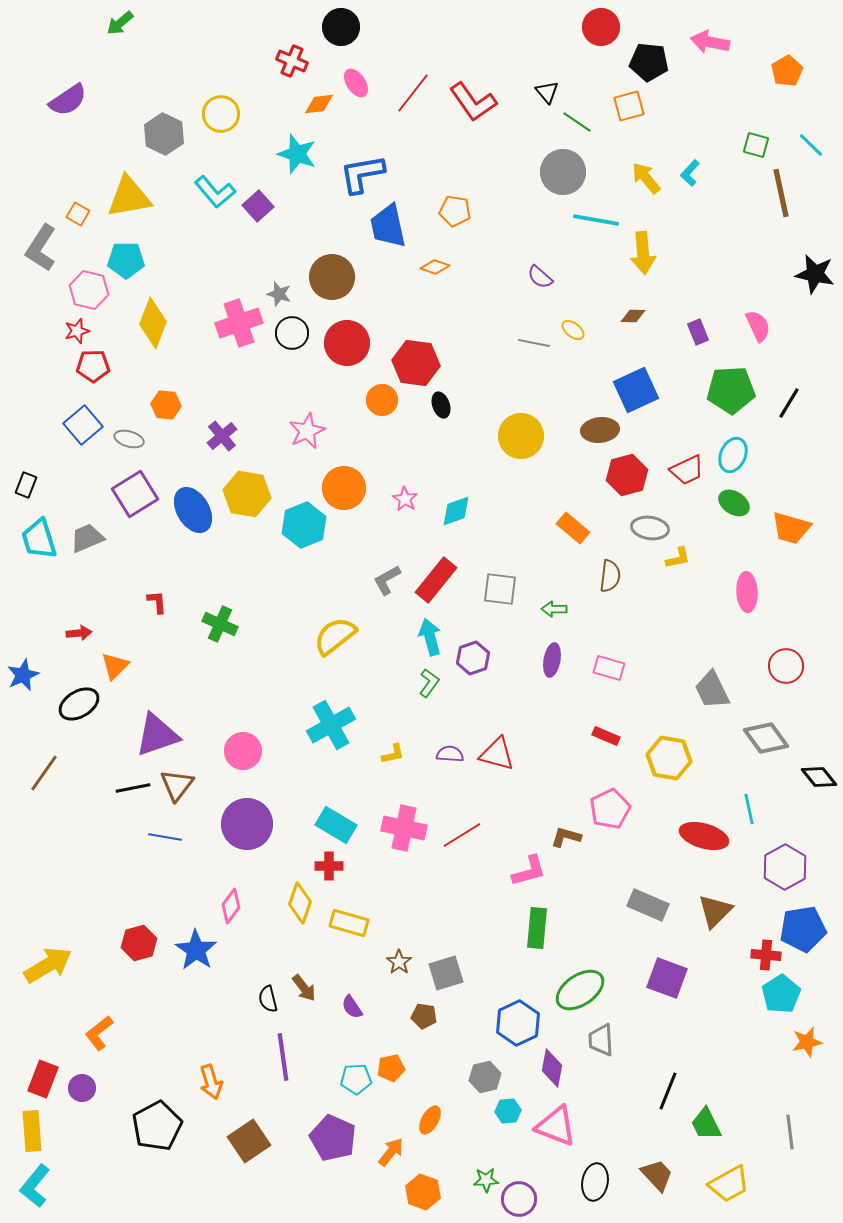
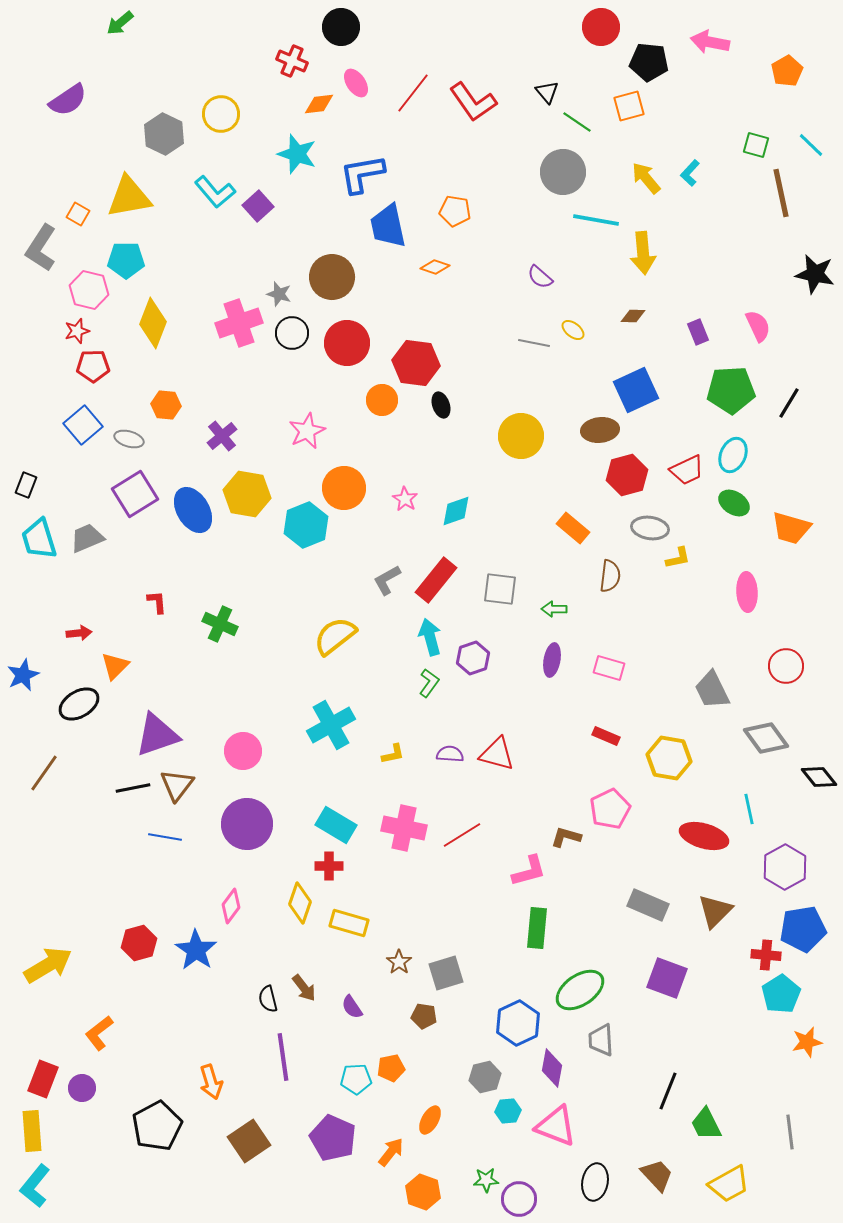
cyan hexagon at (304, 525): moved 2 px right
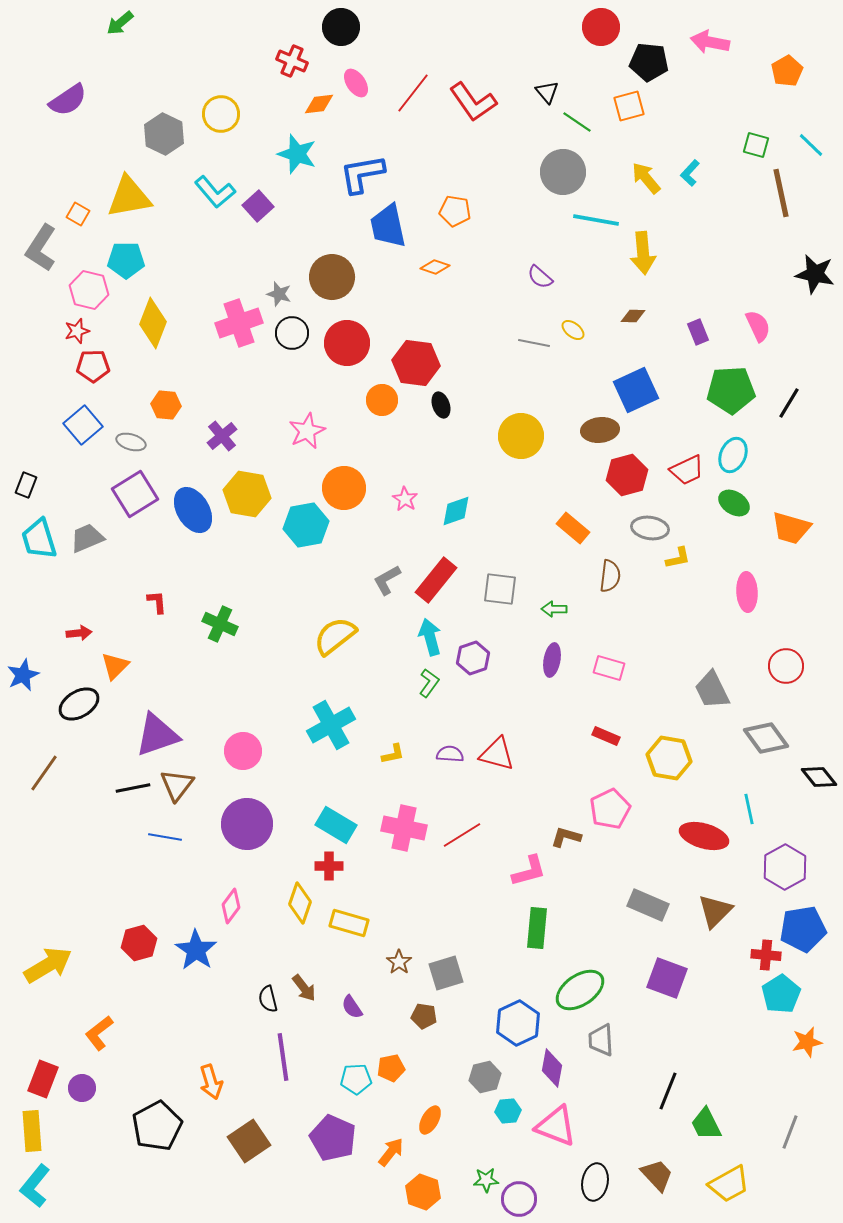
gray ellipse at (129, 439): moved 2 px right, 3 px down
cyan hexagon at (306, 525): rotated 12 degrees clockwise
gray line at (790, 1132): rotated 28 degrees clockwise
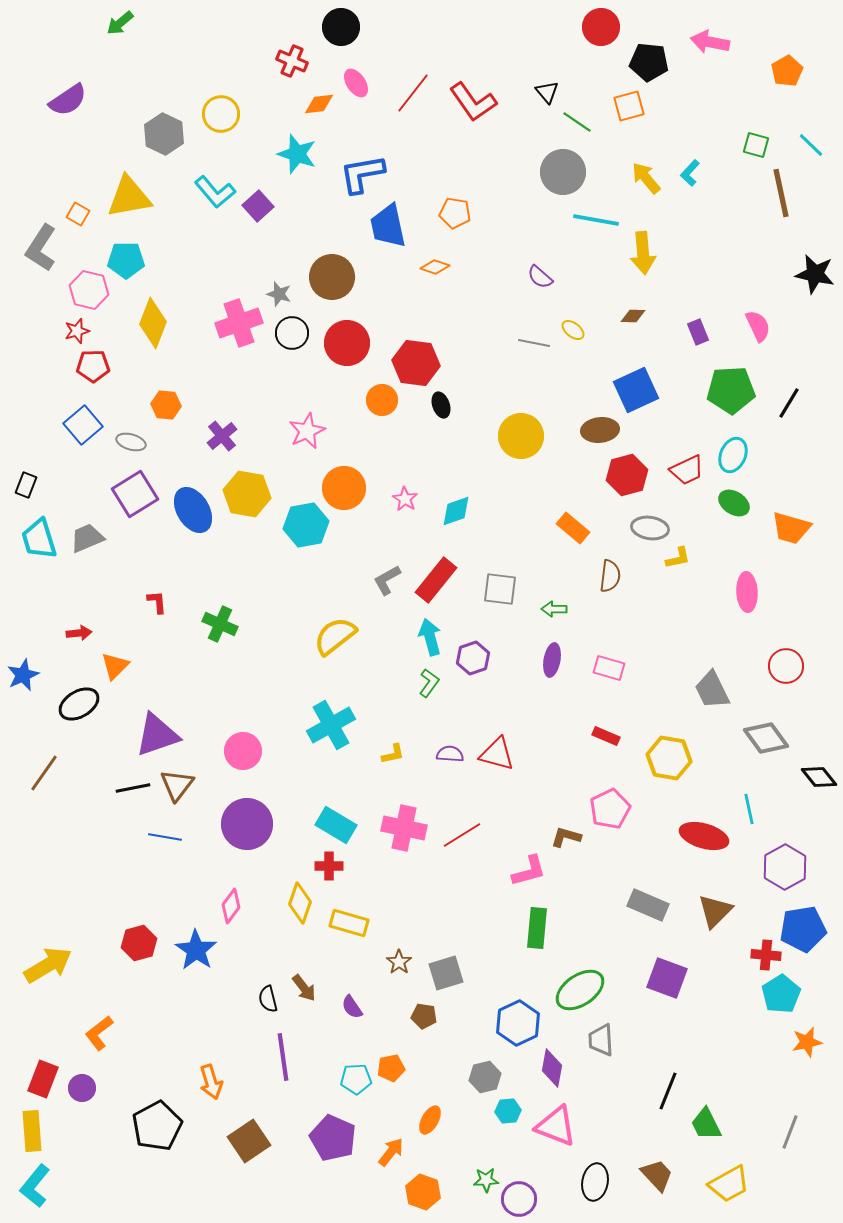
orange pentagon at (455, 211): moved 2 px down
